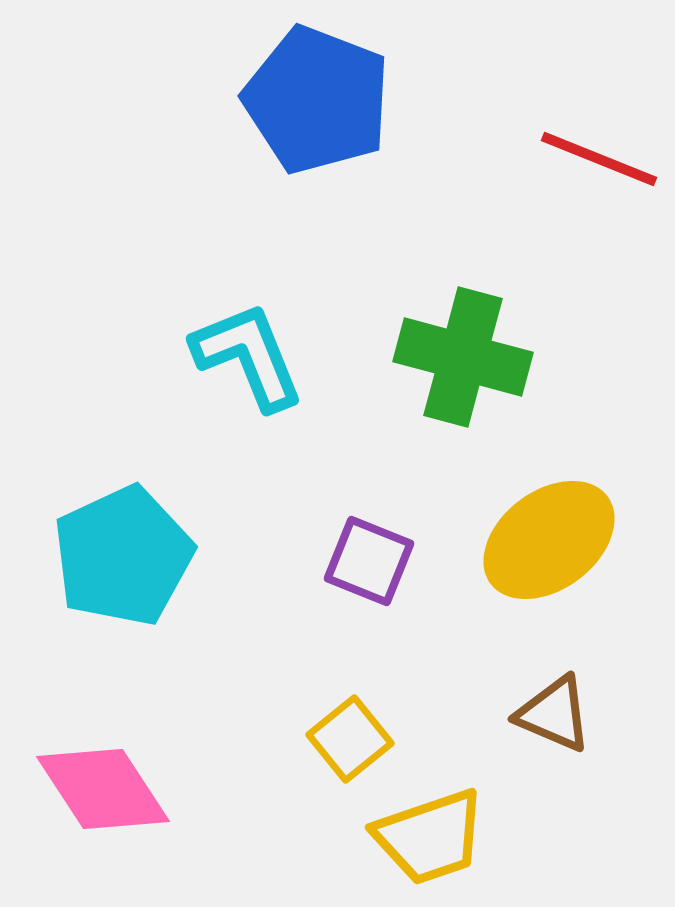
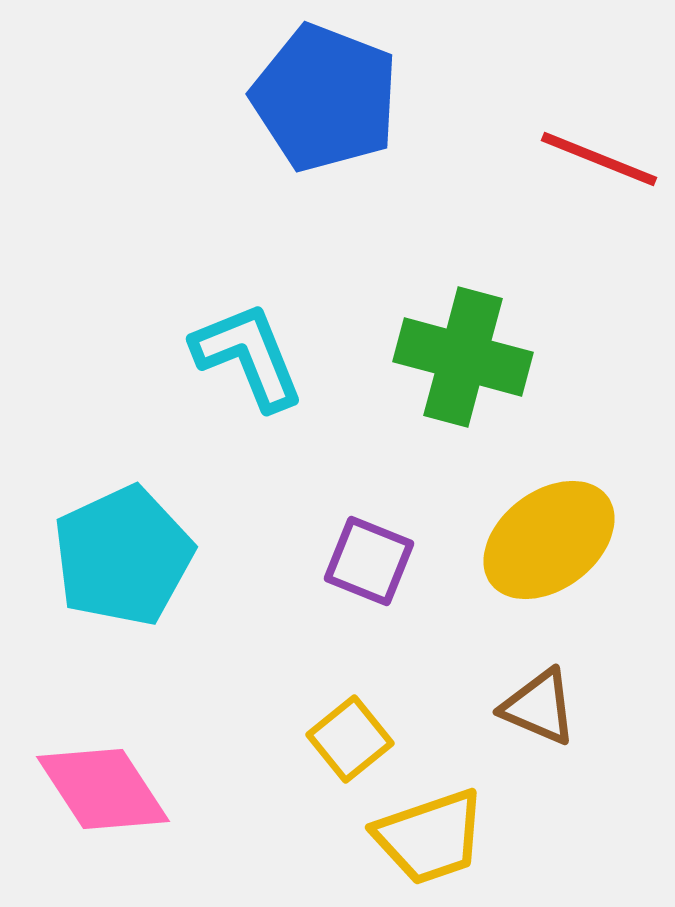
blue pentagon: moved 8 px right, 2 px up
brown triangle: moved 15 px left, 7 px up
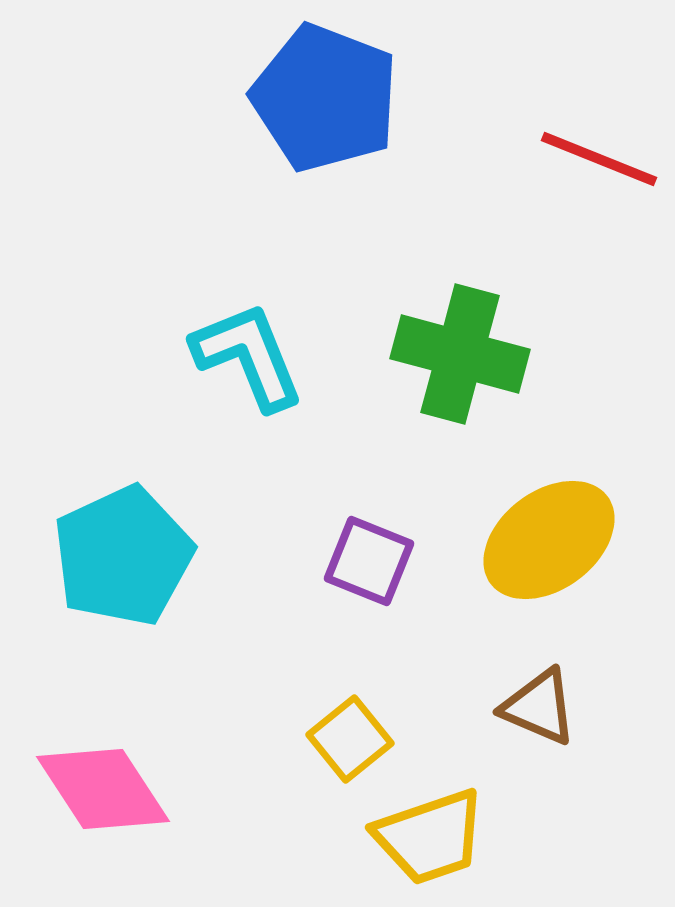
green cross: moved 3 px left, 3 px up
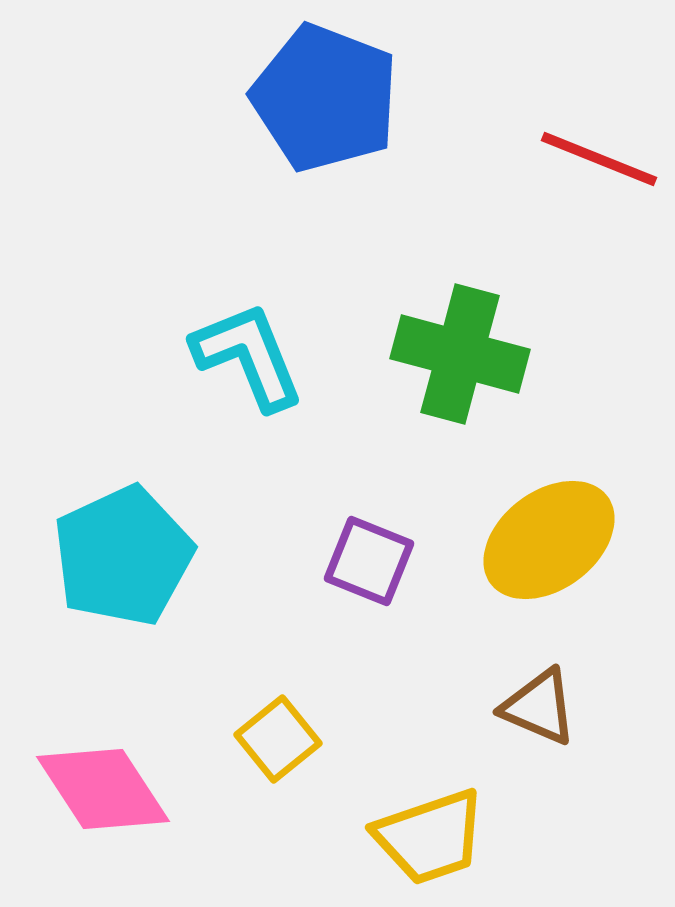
yellow square: moved 72 px left
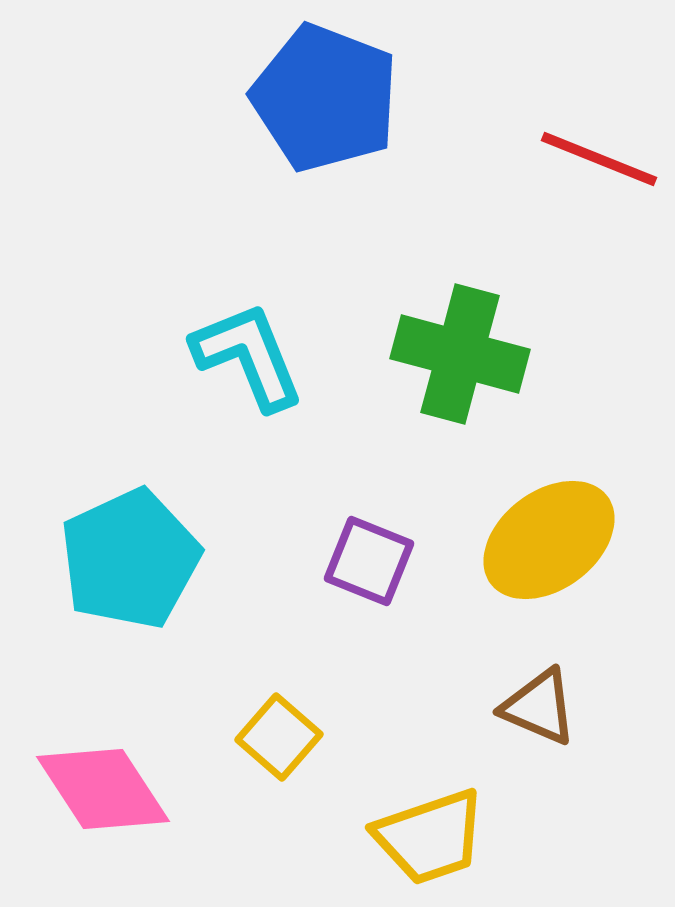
cyan pentagon: moved 7 px right, 3 px down
yellow square: moved 1 px right, 2 px up; rotated 10 degrees counterclockwise
